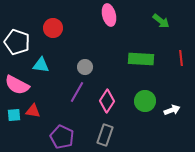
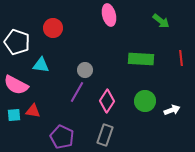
gray circle: moved 3 px down
pink semicircle: moved 1 px left
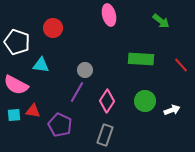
red line: moved 7 px down; rotated 35 degrees counterclockwise
purple pentagon: moved 2 px left, 12 px up
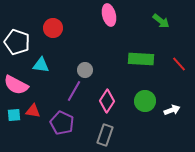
red line: moved 2 px left, 1 px up
purple line: moved 3 px left, 1 px up
purple pentagon: moved 2 px right, 2 px up
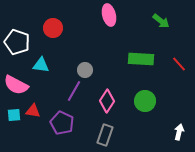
white arrow: moved 7 px right, 22 px down; rotated 56 degrees counterclockwise
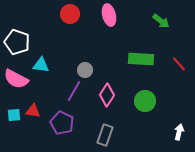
red circle: moved 17 px right, 14 px up
pink semicircle: moved 6 px up
pink diamond: moved 6 px up
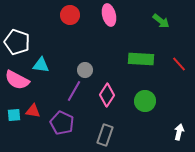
red circle: moved 1 px down
pink semicircle: moved 1 px right, 1 px down
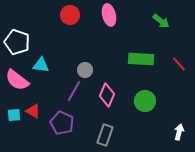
pink semicircle: rotated 10 degrees clockwise
pink diamond: rotated 10 degrees counterclockwise
red triangle: rotated 21 degrees clockwise
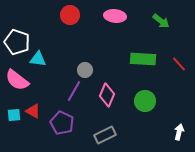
pink ellipse: moved 6 px right, 1 px down; rotated 70 degrees counterclockwise
green rectangle: moved 2 px right
cyan triangle: moved 3 px left, 6 px up
gray rectangle: rotated 45 degrees clockwise
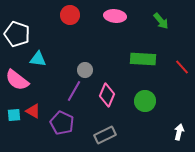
green arrow: rotated 12 degrees clockwise
white pentagon: moved 8 px up
red line: moved 3 px right, 3 px down
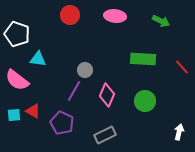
green arrow: rotated 24 degrees counterclockwise
